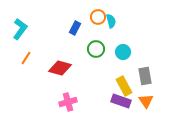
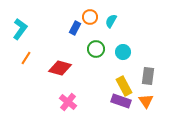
orange circle: moved 8 px left
cyan semicircle: rotated 136 degrees counterclockwise
gray rectangle: moved 3 px right; rotated 18 degrees clockwise
pink cross: rotated 36 degrees counterclockwise
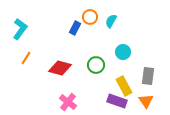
green circle: moved 16 px down
purple rectangle: moved 4 px left
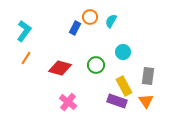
cyan L-shape: moved 4 px right, 2 px down
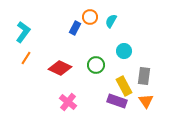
cyan L-shape: moved 1 px left, 1 px down
cyan circle: moved 1 px right, 1 px up
red diamond: rotated 10 degrees clockwise
gray rectangle: moved 4 px left
